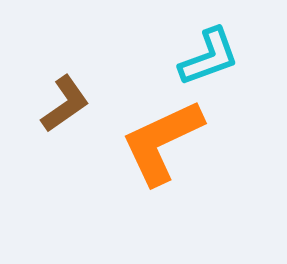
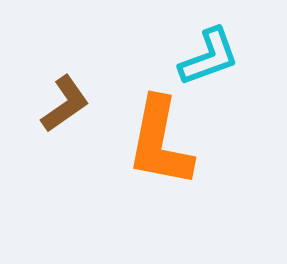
orange L-shape: moved 2 px left; rotated 54 degrees counterclockwise
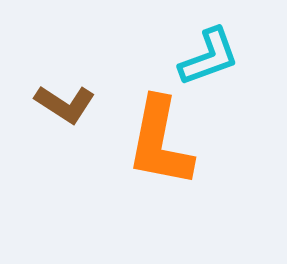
brown L-shape: rotated 68 degrees clockwise
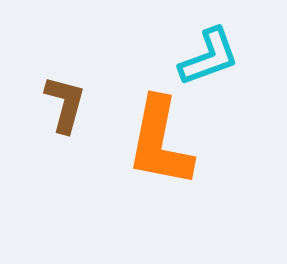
brown L-shape: rotated 108 degrees counterclockwise
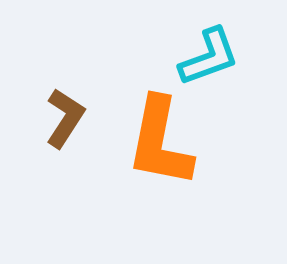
brown L-shape: moved 14 px down; rotated 18 degrees clockwise
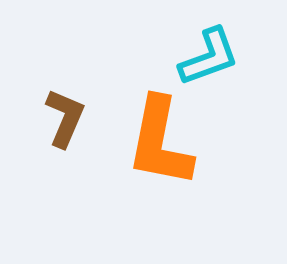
brown L-shape: rotated 10 degrees counterclockwise
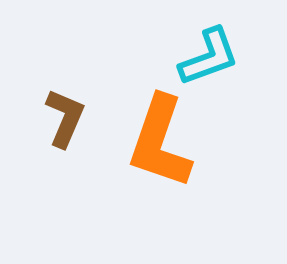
orange L-shape: rotated 8 degrees clockwise
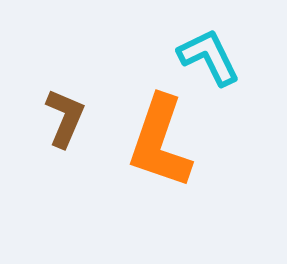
cyan L-shape: rotated 96 degrees counterclockwise
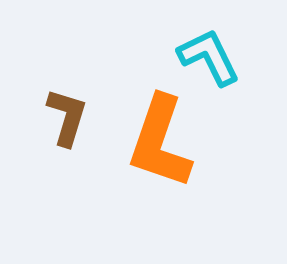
brown L-shape: moved 2 px right, 1 px up; rotated 6 degrees counterclockwise
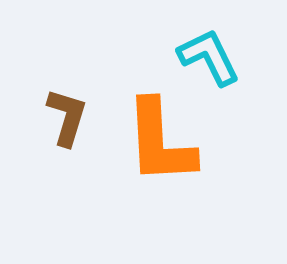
orange L-shape: rotated 22 degrees counterclockwise
